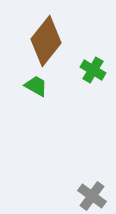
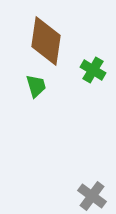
brown diamond: rotated 30 degrees counterclockwise
green trapezoid: rotated 45 degrees clockwise
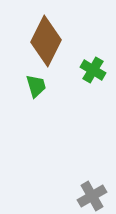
brown diamond: rotated 18 degrees clockwise
gray cross: rotated 24 degrees clockwise
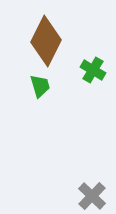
green trapezoid: moved 4 px right
gray cross: rotated 16 degrees counterclockwise
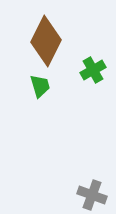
green cross: rotated 30 degrees clockwise
gray cross: moved 1 px up; rotated 24 degrees counterclockwise
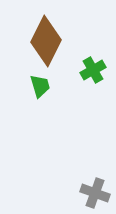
gray cross: moved 3 px right, 2 px up
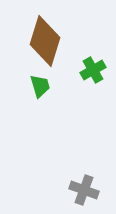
brown diamond: moved 1 px left; rotated 9 degrees counterclockwise
gray cross: moved 11 px left, 3 px up
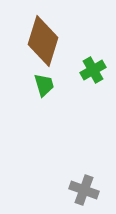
brown diamond: moved 2 px left
green trapezoid: moved 4 px right, 1 px up
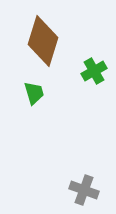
green cross: moved 1 px right, 1 px down
green trapezoid: moved 10 px left, 8 px down
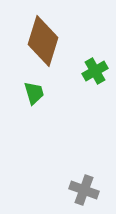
green cross: moved 1 px right
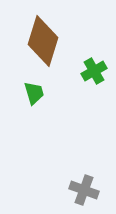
green cross: moved 1 px left
